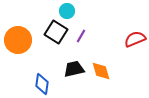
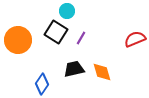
purple line: moved 2 px down
orange diamond: moved 1 px right, 1 px down
blue diamond: rotated 25 degrees clockwise
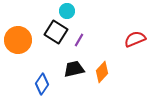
purple line: moved 2 px left, 2 px down
orange diamond: rotated 60 degrees clockwise
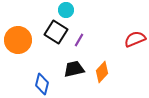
cyan circle: moved 1 px left, 1 px up
blue diamond: rotated 20 degrees counterclockwise
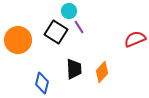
cyan circle: moved 3 px right, 1 px down
purple line: moved 13 px up; rotated 64 degrees counterclockwise
black trapezoid: rotated 100 degrees clockwise
blue diamond: moved 1 px up
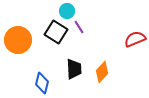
cyan circle: moved 2 px left
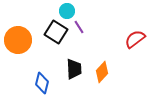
red semicircle: rotated 15 degrees counterclockwise
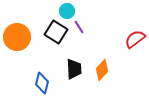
orange circle: moved 1 px left, 3 px up
orange diamond: moved 2 px up
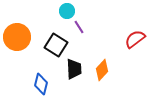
black square: moved 13 px down
blue diamond: moved 1 px left, 1 px down
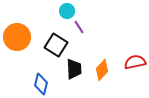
red semicircle: moved 23 px down; rotated 25 degrees clockwise
